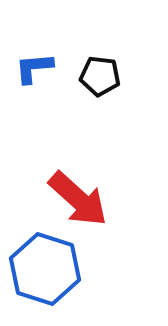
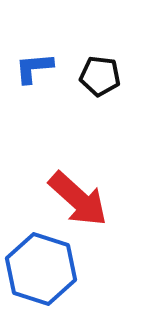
blue hexagon: moved 4 px left
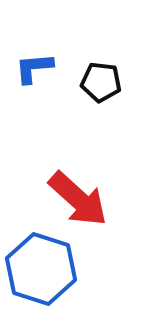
black pentagon: moved 1 px right, 6 px down
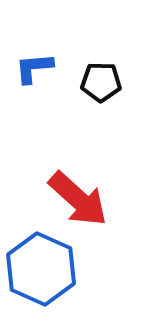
black pentagon: rotated 6 degrees counterclockwise
blue hexagon: rotated 6 degrees clockwise
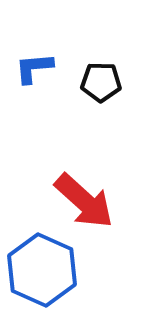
red arrow: moved 6 px right, 2 px down
blue hexagon: moved 1 px right, 1 px down
